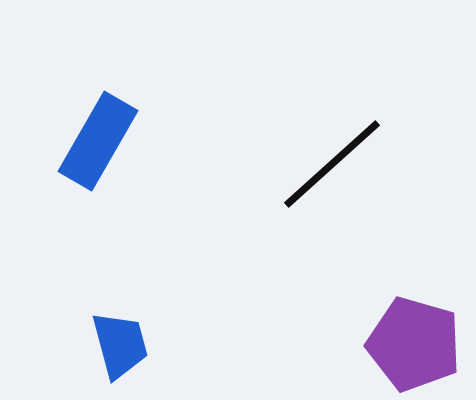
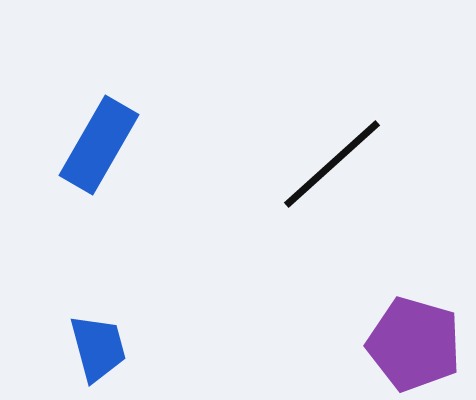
blue rectangle: moved 1 px right, 4 px down
blue trapezoid: moved 22 px left, 3 px down
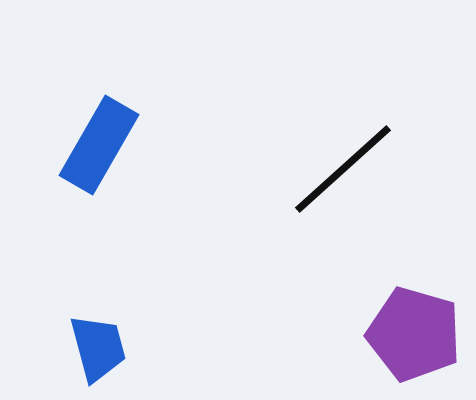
black line: moved 11 px right, 5 px down
purple pentagon: moved 10 px up
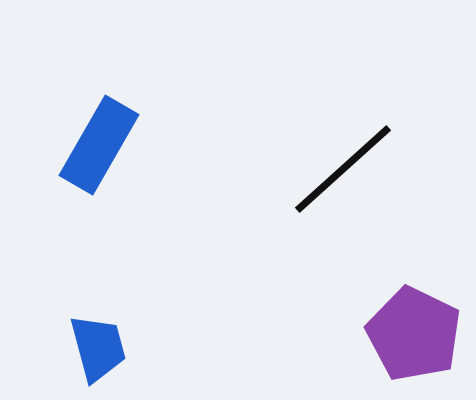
purple pentagon: rotated 10 degrees clockwise
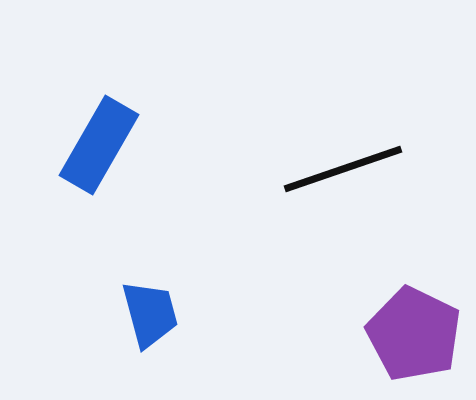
black line: rotated 23 degrees clockwise
blue trapezoid: moved 52 px right, 34 px up
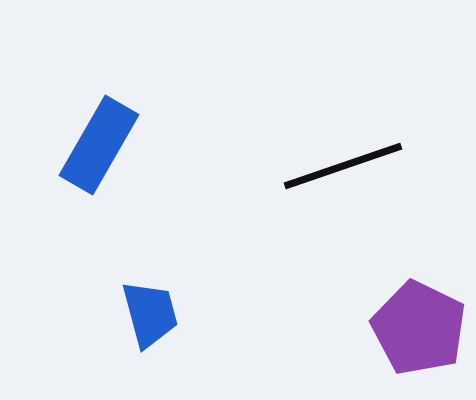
black line: moved 3 px up
purple pentagon: moved 5 px right, 6 px up
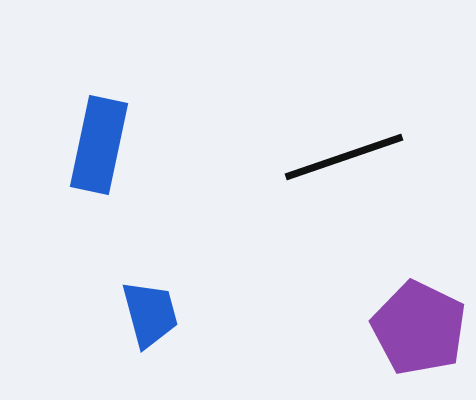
blue rectangle: rotated 18 degrees counterclockwise
black line: moved 1 px right, 9 px up
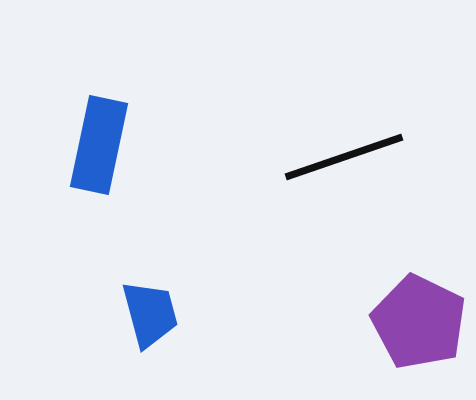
purple pentagon: moved 6 px up
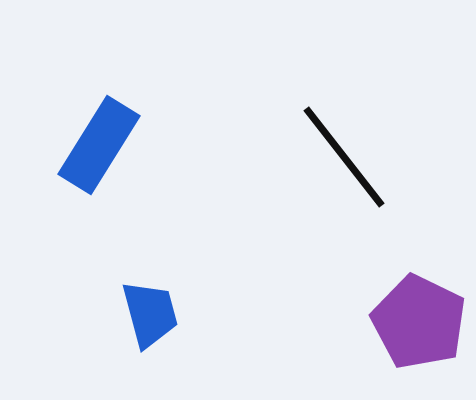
blue rectangle: rotated 20 degrees clockwise
black line: rotated 71 degrees clockwise
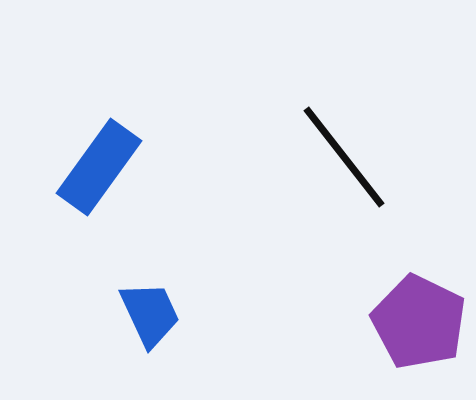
blue rectangle: moved 22 px down; rotated 4 degrees clockwise
blue trapezoid: rotated 10 degrees counterclockwise
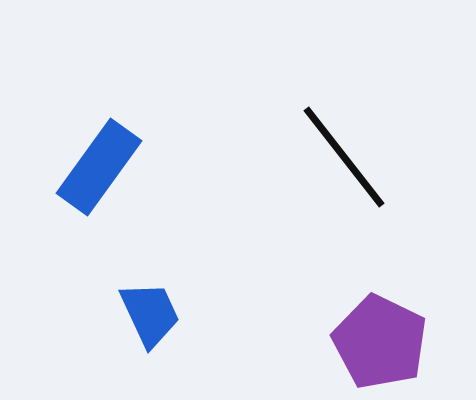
purple pentagon: moved 39 px left, 20 px down
